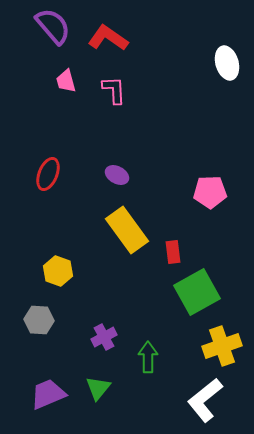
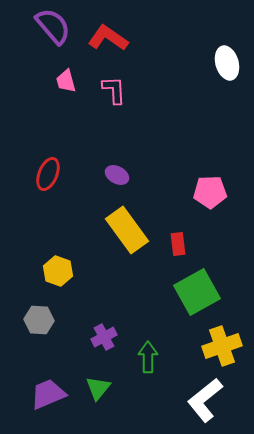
red rectangle: moved 5 px right, 8 px up
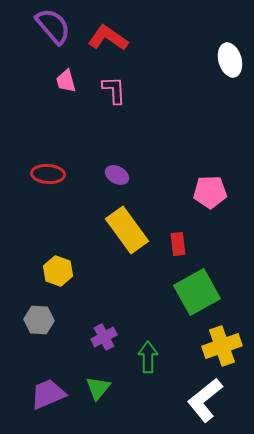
white ellipse: moved 3 px right, 3 px up
red ellipse: rotated 72 degrees clockwise
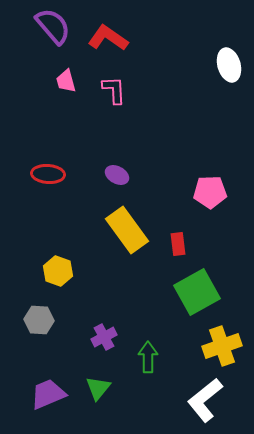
white ellipse: moved 1 px left, 5 px down
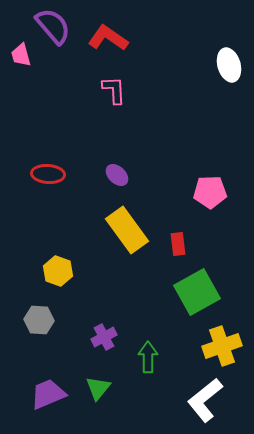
pink trapezoid: moved 45 px left, 26 px up
purple ellipse: rotated 15 degrees clockwise
